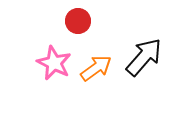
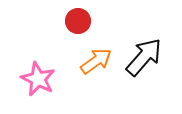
pink star: moved 16 px left, 16 px down
orange arrow: moved 7 px up
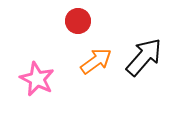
pink star: moved 1 px left
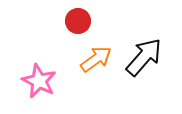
orange arrow: moved 2 px up
pink star: moved 2 px right, 2 px down
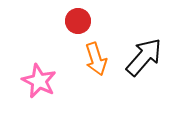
orange arrow: rotated 108 degrees clockwise
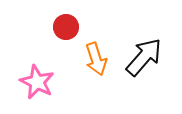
red circle: moved 12 px left, 6 px down
pink star: moved 2 px left, 1 px down
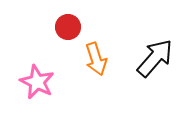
red circle: moved 2 px right
black arrow: moved 11 px right, 1 px down
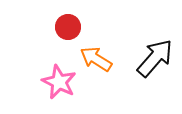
orange arrow: rotated 140 degrees clockwise
pink star: moved 22 px right
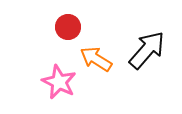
black arrow: moved 8 px left, 8 px up
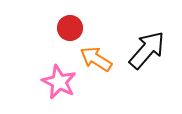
red circle: moved 2 px right, 1 px down
